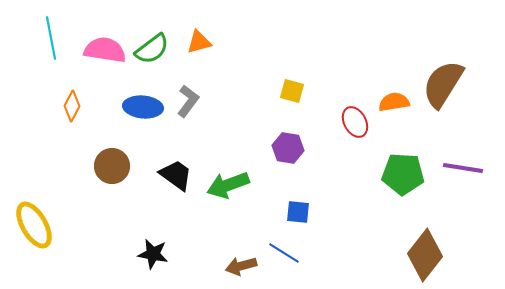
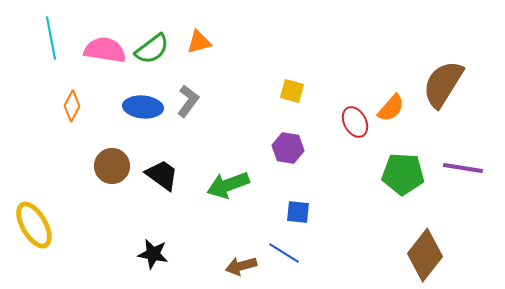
orange semicircle: moved 3 px left, 6 px down; rotated 140 degrees clockwise
black trapezoid: moved 14 px left
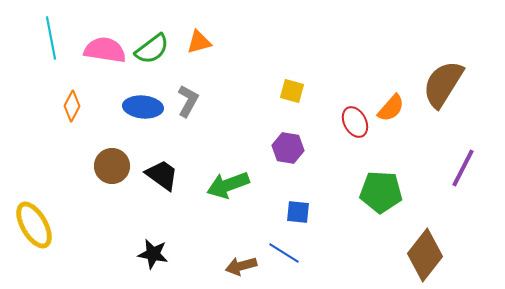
gray L-shape: rotated 8 degrees counterclockwise
purple line: rotated 72 degrees counterclockwise
green pentagon: moved 22 px left, 18 px down
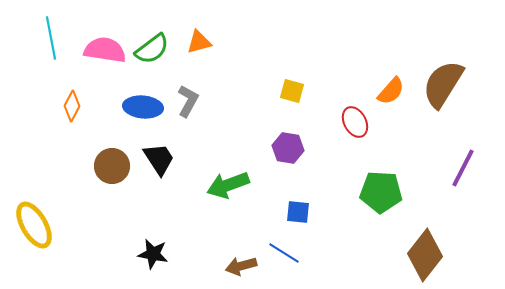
orange semicircle: moved 17 px up
black trapezoid: moved 3 px left, 16 px up; rotated 21 degrees clockwise
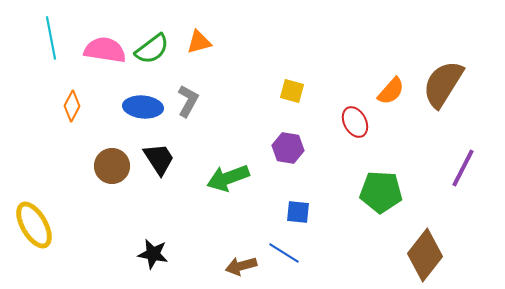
green arrow: moved 7 px up
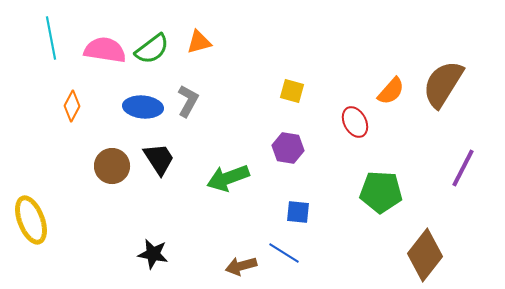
yellow ellipse: moved 3 px left, 5 px up; rotated 9 degrees clockwise
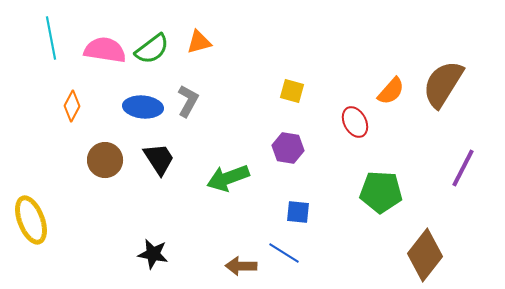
brown circle: moved 7 px left, 6 px up
brown arrow: rotated 16 degrees clockwise
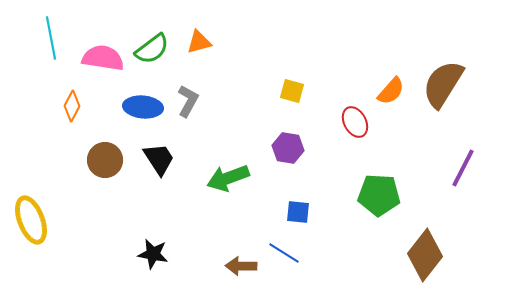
pink semicircle: moved 2 px left, 8 px down
green pentagon: moved 2 px left, 3 px down
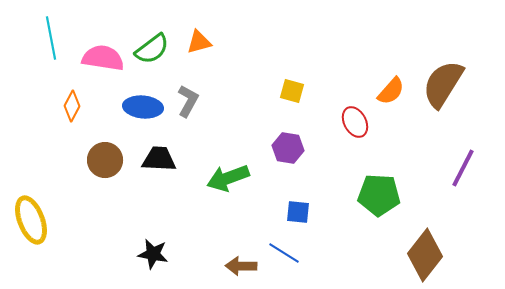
black trapezoid: rotated 54 degrees counterclockwise
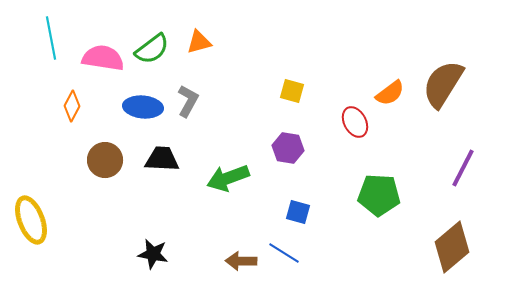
orange semicircle: moved 1 px left, 2 px down; rotated 12 degrees clockwise
black trapezoid: moved 3 px right
blue square: rotated 10 degrees clockwise
brown diamond: moved 27 px right, 8 px up; rotated 12 degrees clockwise
brown arrow: moved 5 px up
